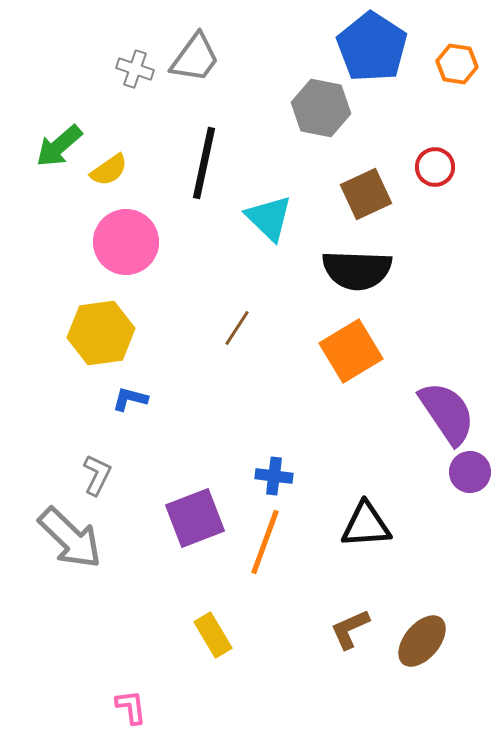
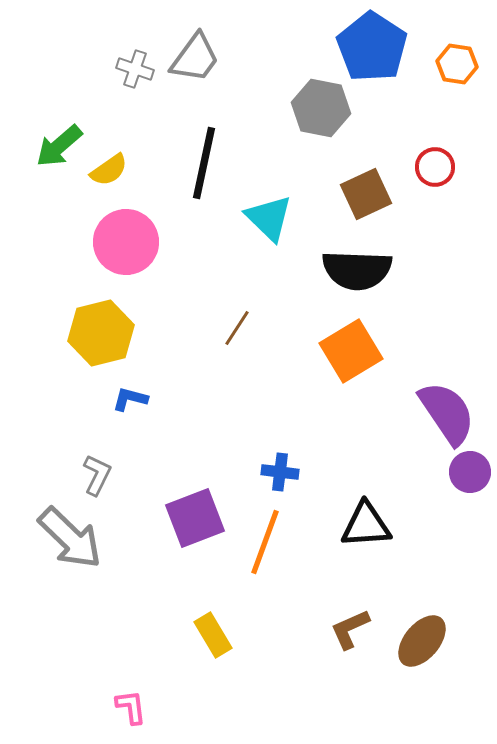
yellow hexagon: rotated 6 degrees counterclockwise
blue cross: moved 6 px right, 4 px up
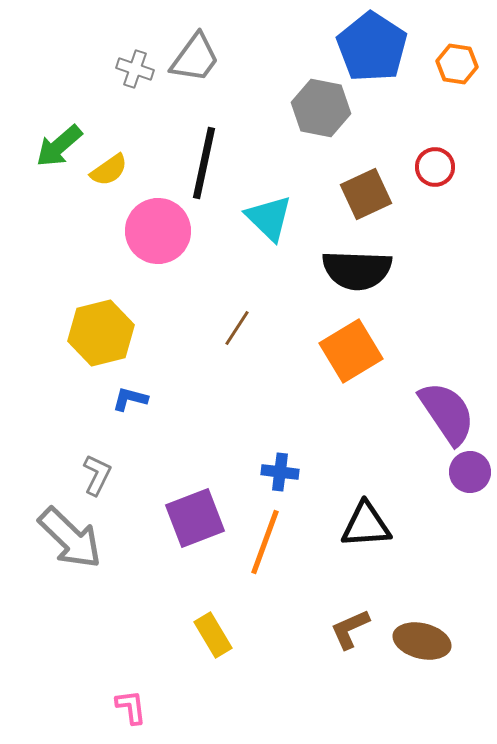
pink circle: moved 32 px right, 11 px up
brown ellipse: rotated 64 degrees clockwise
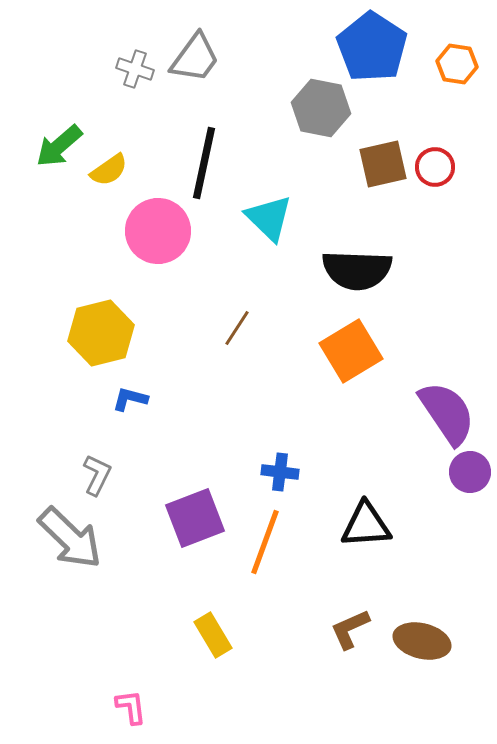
brown square: moved 17 px right, 30 px up; rotated 12 degrees clockwise
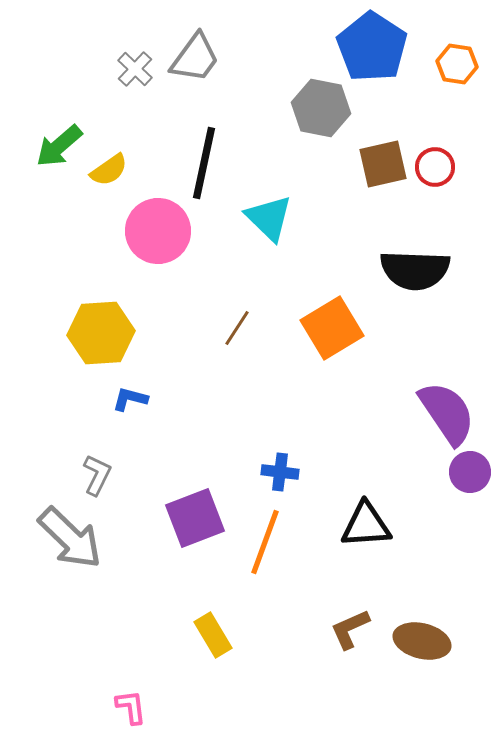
gray cross: rotated 24 degrees clockwise
black semicircle: moved 58 px right
yellow hexagon: rotated 10 degrees clockwise
orange square: moved 19 px left, 23 px up
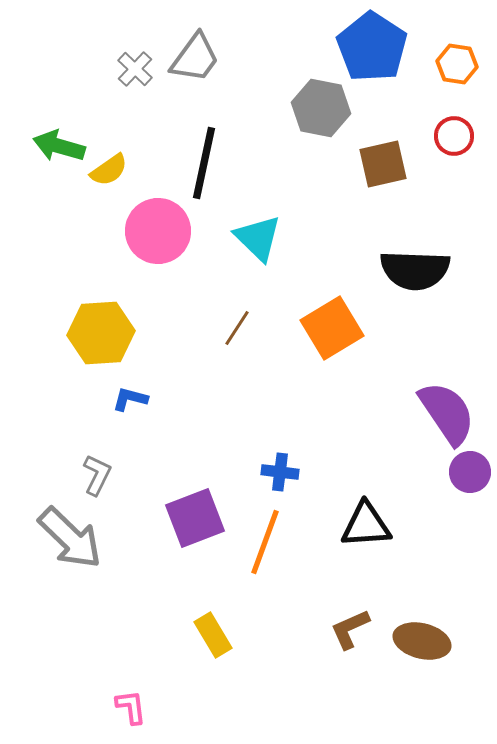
green arrow: rotated 57 degrees clockwise
red circle: moved 19 px right, 31 px up
cyan triangle: moved 11 px left, 20 px down
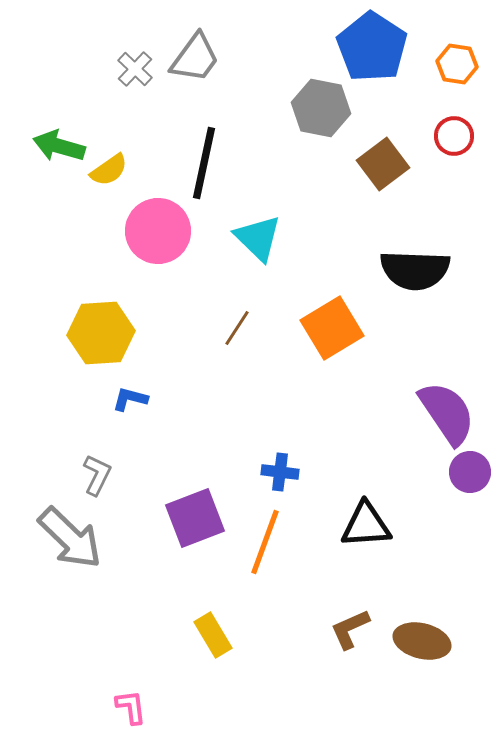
brown square: rotated 24 degrees counterclockwise
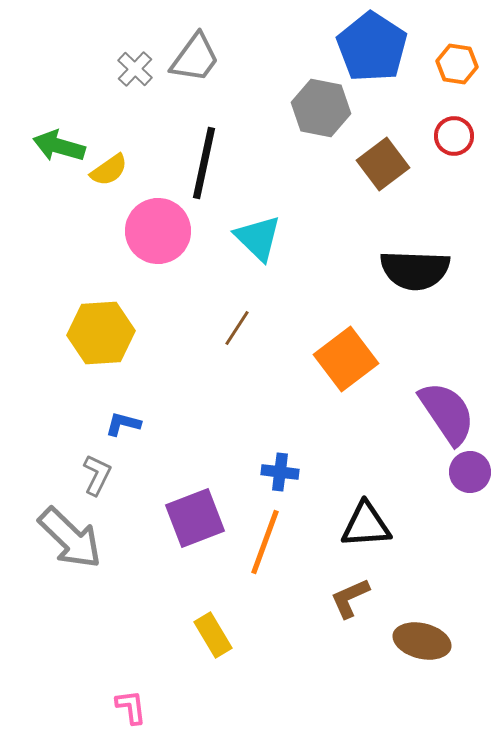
orange square: moved 14 px right, 31 px down; rotated 6 degrees counterclockwise
blue L-shape: moved 7 px left, 25 px down
brown L-shape: moved 31 px up
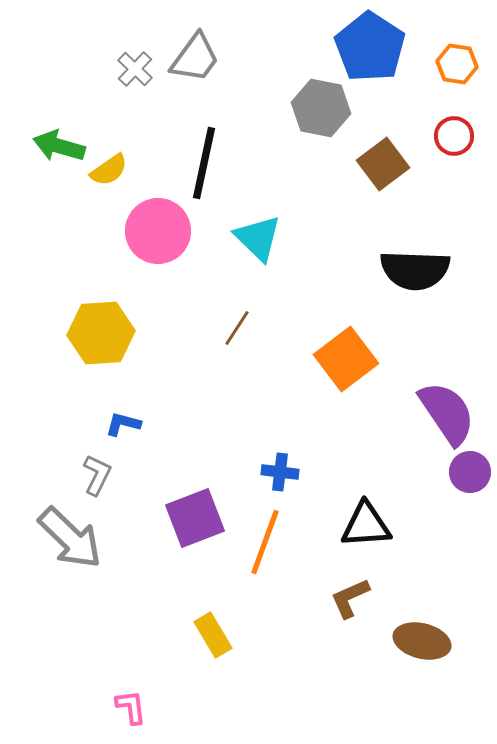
blue pentagon: moved 2 px left
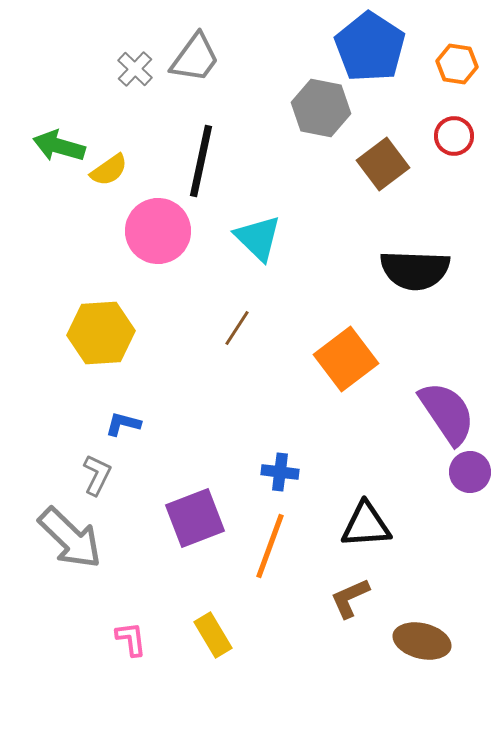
black line: moved 3 px left, 2 px up
orange line: moved 5 px right, 4 px down
pink L-shape: moved 68 px up
